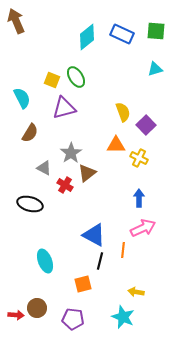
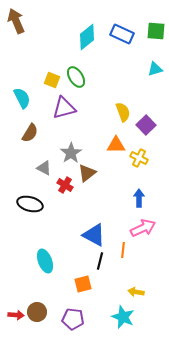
brown circle: moved 4 px down
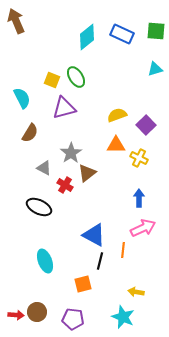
yellow semicircle: moved 6 px left, 3 px down; rotated 90 degrees counterclockwise
black ellipse: moved 9 px right, 3 px down; rotated 10 degrees clockwise
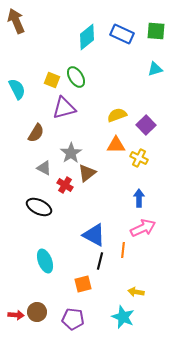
cyan semicircle: moved 5 px left, 9 px up
brown semicircle: moved 6 px right
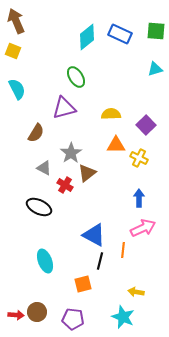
blue rectangle: moved 2 px left
yellow square: moved 39 px left, 29 px up
yellow semicircle: moved 6 px left, 1 px up; rotated 18 degrees clockwise
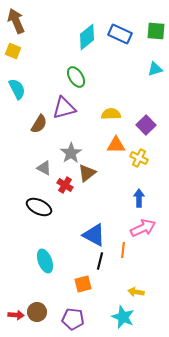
brown semicircle: moved 3 px right, 9 px up
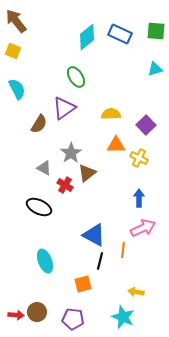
brown arrow: rotated 15 degrees counterclockwise
purple triangle: rotated 20 degrees counterclockwise
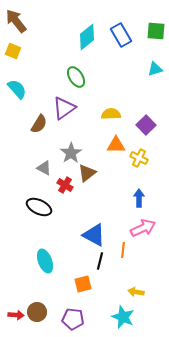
blue rectangle: moved 1 px right, 1 px down; rotated 35 degrees clockwise
cyan semicircle: rotated 15 degrees counterclockwise
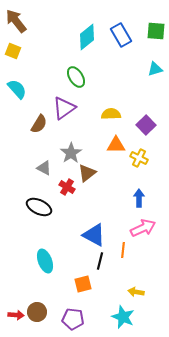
red cross: moved 2 px right, 2 px down
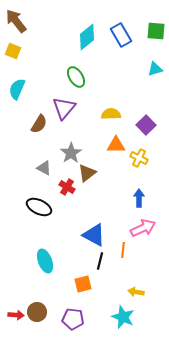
cyan semicircle: rotated 115 degrees counterclockwise
purple triangle: rotated 15 degrees counterclockwise
